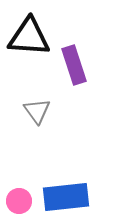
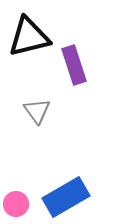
black triangle: rotated 18 degrees counterclockwise
blue rectangle: rotated 24 degrees counterclockwise
pink circle: moved 3 px left, 3 px down
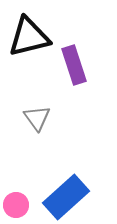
gray triangle: moved 7 px down
blue rectangle: rotated 12 degrees counterclockwise
pink circle: moved 1 px down
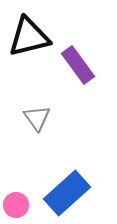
purple rectangle: moved 4 px right; rotated 18 degrees counterclockwise
blue rectangle: moved 1 px right, 4 px up
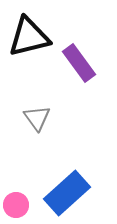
purple rectangle: moved 1 px right, 2 px up
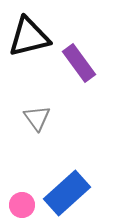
pink circle: moved 6 px right
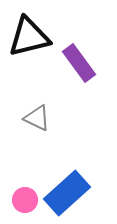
gray triangle: rotated 28 degrees counterclockwise
pink circle: moved 3 px right, 5 px up
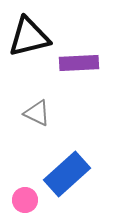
purple rectangle: rotated 57 degrees counterclockwise
gray triangle: moved 5 px up
blue rectangle: moved 19 px up
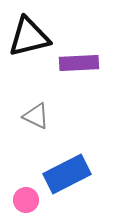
gray triangle: moved 1 px left, 3 px down
blue rectangle: rotated 15 degrees clockwise
pink circle: moved 1 px right
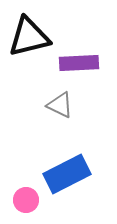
gray triangle: moved 24 px right, 11 px up
